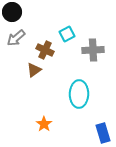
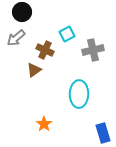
black circle: moved 10 px right
gray cross: rotated 10 degrees counterclockwise
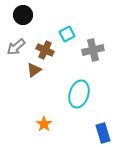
black circle: moved 1 px right, 3 px down
gray arrow: moved 9 px down
cyan ellipse: rotated 16 degrees clockwise
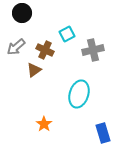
black circle: moved 1 px left, 2 px up
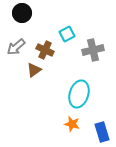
orange star: moved 28 px right; rotated 21 degrees counterclockwise
blue rectangle: moved 1 px left, 1 px up
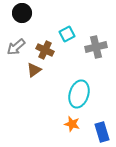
gray cross: moved 3 px right, 3 px up
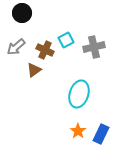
cyan square: moved 1 px left, 6 px down
gray cross: moved 2 px left
orange star: moved 6 px right, 7 px down; rotated 21 degrees clockwise
blue rectangle: moved 1 px left, 2 px down; rotated 42 degrees clockwise
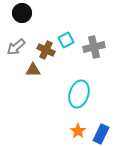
brown cross: moved 1 px right
brown triangle: moved 1 px left; rotated 35 degrees clockwise
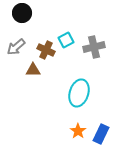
cyan ellipse: moved 1 px up
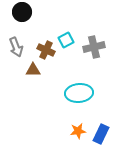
black circle: moved 1 px up
gray arrow: rotated 72 degrees counterclockwise
cyan ellipse: rotated 68 degrees clockwise
orange star: rotated 28 degrees clockwise
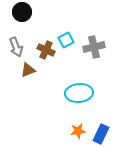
brown triangle: moved 5 px left; rotated 21 degrees counterclockwise
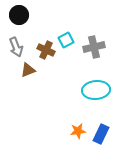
black circle: moved 3 px left, 3 px down
cyan ellipse: moved 17 px right, 3 px up
